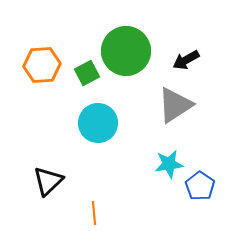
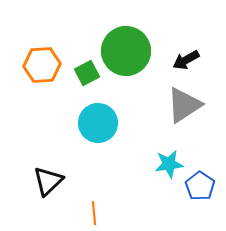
gray triangle: moved 9 px right
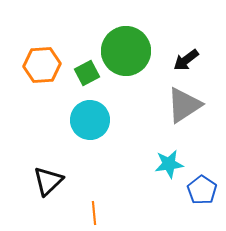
black arrow: rotated 8 degrees counterclockwise
cyan circle: moved 8 px left, 3 px up
blue pentagon: moved 2 px right, 4 px down
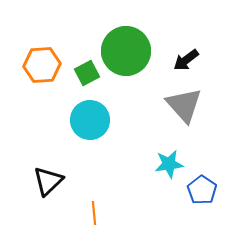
gray triangle: rotated 39 degrees counterclockwise
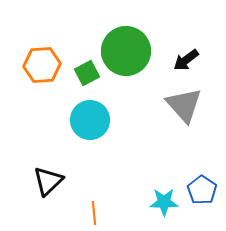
cyan star: moved 5 px left, 38 px down; rotated 8 degrees clockwise
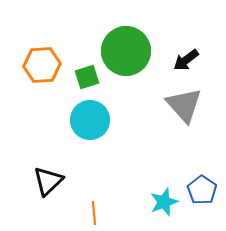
green square: moved 4 px down; rotated 10 degrees clockwise
cyan star: rotated 20 degrees counterclockwise
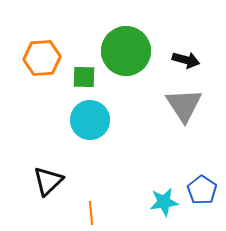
black arrow: rotated 128 degrees counterclockwise
orange hexagon: moved 7 px up
green square: moved 3 px left; rotated 20 degrees clockwise
gray triangle: rotated 9 degrees clockwise
cyan star: rotated 12 degrees clockwise
orange line: moved 3 px left
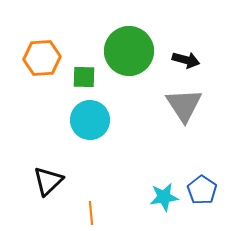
green circle: moved 3 px right
cyan star: moved 5 px up
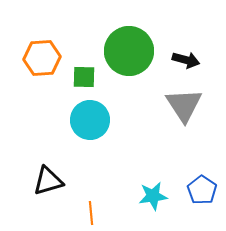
black triangle: rotated 28 degrees clockwise
cyan star: moved 11 px left, 1 px up
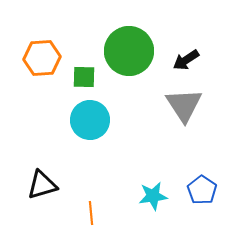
black arrow: rotated 132 degrees clockwise
black triangle: moved 6 px left, 4 px down
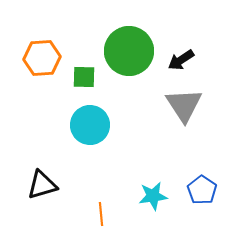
black arrow: moved 5 px left
cyan circle: moved 5 px down
orange line: moved 10 px right, 1 px down
